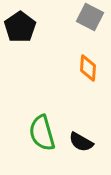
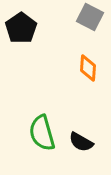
black pentagon: moved 1 px right, 1 px down
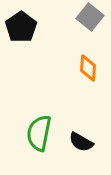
gray square: rotated 12 degrees clockwise
black pentagon: moved 1 px up
green semicircle: moved 3 px left; rotated 27 degrees clockwise
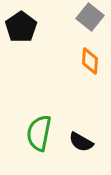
orange diamond: moved 2 px right, 7 px up
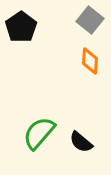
gray square: moved 3 px down
green semicircle: rotated 30 degrees clockwise
black semicircle: rotated 10 degrees clockwise
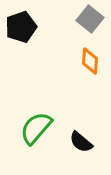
gray square: moved 1 px up
black pentagon: rotated 16 degrees clockwise
green semicircle: moved 3 px left, 5 px up
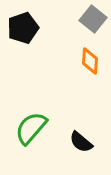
gray square: moved 3 px right
black pentagon: moved 2 px right, 1 px down
green semicircle: moved 5 px left
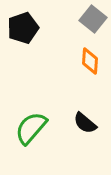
black semicircle: moved 4 px right, 19 px up
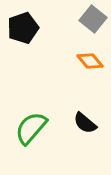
orange diamond: rotated 44 degrees counterclockwise
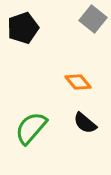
orange diamond: moved 12 px left, 21 px down
